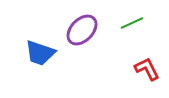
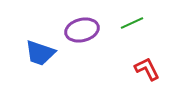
purple ellipse: rotated 32 degrees clockwise
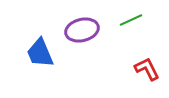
green line: moved 1 px left, 3 px up
blue trapezoid: rotated 48 degrees clockwise
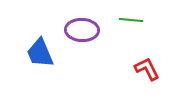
green line: rotated 30 degrees clockwise
purple ellipse: rotated 16 degrees clockwise
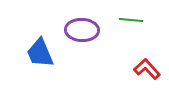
red L-shape: rotated 16 degrees counterclockwise
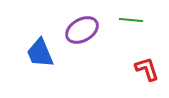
purple ellipse: rotated 32 degrees counterclockwise
red L-shape: rotated 24 degrees clockwise
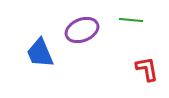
purple ellipse: rotated 8 degrees clockwise
red L-shape: rotated 8 degrees clockwise
